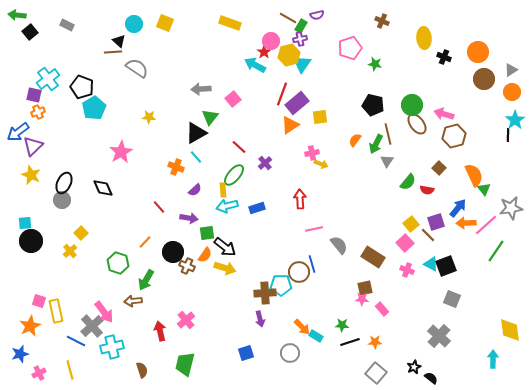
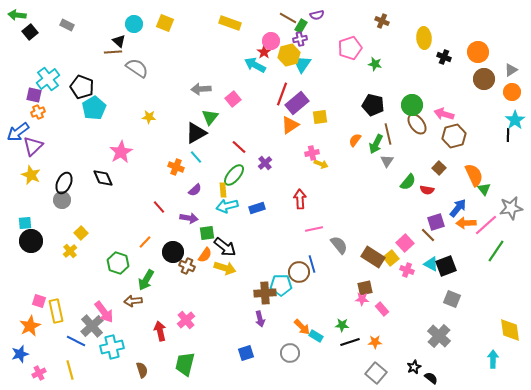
black diamond at (103, 188): moved 10 px up
yellow square at (411, 224): moved 20 px left, 34 px down
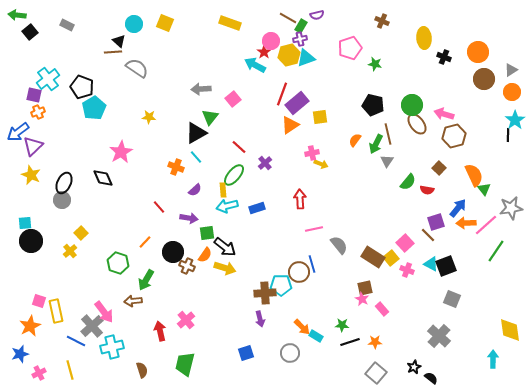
cyan triangle at (302, 64): moved 4 px right, 6 px up; rotated 36 degrees clockwise
pink star at (362, 299): rotated 24 degrees clockwise
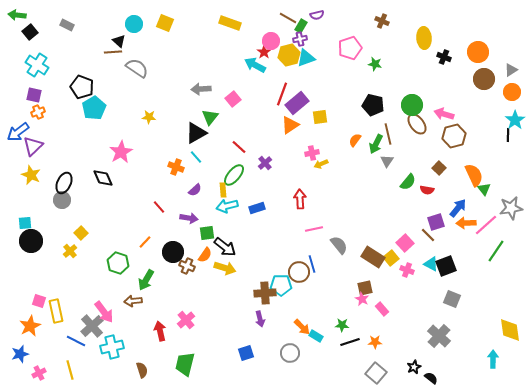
cyan cross at (48, 79): moved 11 px left, 14 px up; rotated 20 degrees counterclockwise
yellow arrow at (321, 164): rotated 136 degrees clockwise
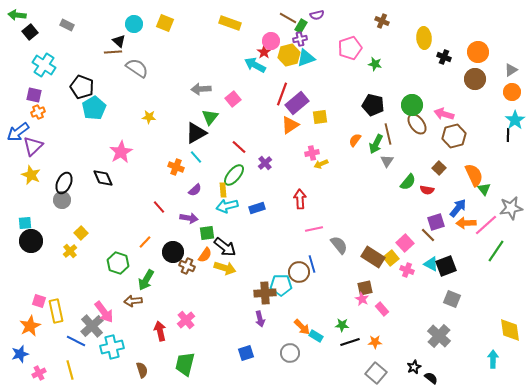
cyan cross at (37, 65): moved 7 px right
brown circle at (484, 79): moved 9 px left
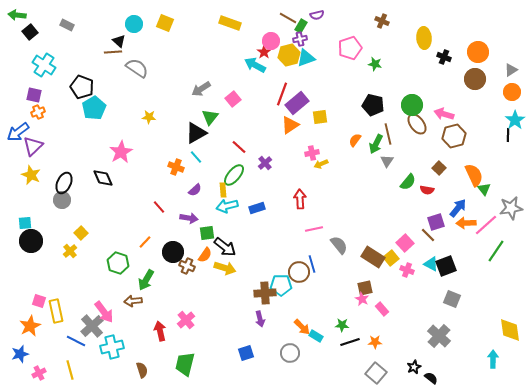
gray arrow at (201, 89): rotated 30 degrees counterclockwise
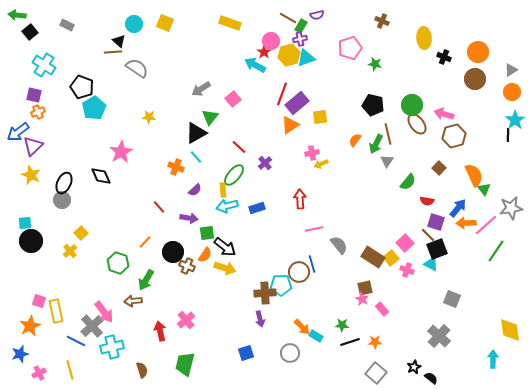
black diamond at (103, 178): moved 2 px left, 2 px up
red semicircle at (427, 190): moved 11 px down
purple square at (436, 222): rotated 36 degrees clockwise
black square at (446, 266): moved 9 px left, 17 px up
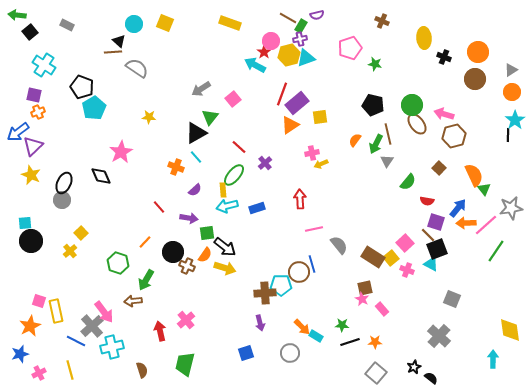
purple arrow at (260, 319): moved 4 px down
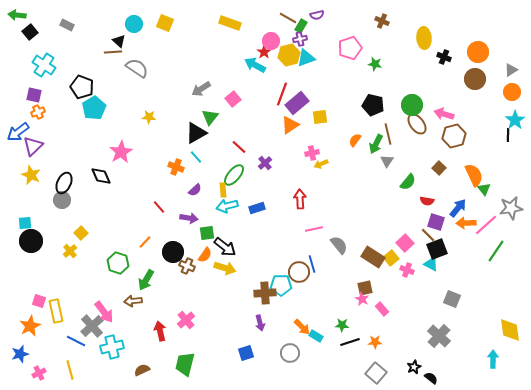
brown semicircle at (142, 370): rotated 98 degrees counterclockwise
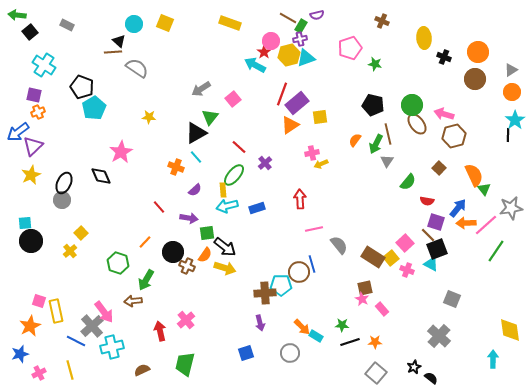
yellow star at (31, 175): rotated 24 degrees clockwise
